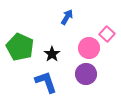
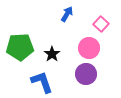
blue arrow: moved 3 px up
pink square: moved 6 px left, 10 px up
green pentagon: rotated 28 degrees counterclockwise
blue L-shape: moved 4 px left
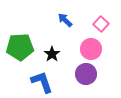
blue arrow: moved 2 px left, 6 px down; rotated 77 degrees counterclockwise
pink circle: moved 2 px right, 1 px down
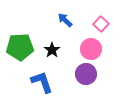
black star: moved 4 px up
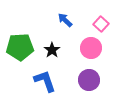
pink circle: moved 1 px up
purple circle: moved 3 px right, 6 px down
blue L-shape: moved 3 px right, 1 px up
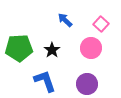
green pentagon: moved 1 px left, 1 px down
purple circle: moved 2 px left, 4 px down
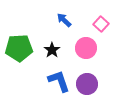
blue arrow: moved 1 px left
pink circle: moved 5 px left
blue L-shape: moved 14 px right
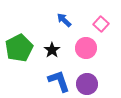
green pentagon: rotated 24 degrees counterclockwise
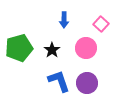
blue arrow: rotated 133 degrees counterclockwise
green pentagon: rotated 12 degrees clockwise
purple circle: moved 1 px up
